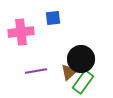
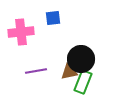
brown triangle: rotated 30 degrees clockwise
green rectangle: rotated 15 degrees counterclockwise
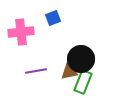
blue square: rotated 14 degrees counterclockwise
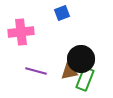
blue square: moved 9 px right, 5 px up
purple line: rotated 25 degrees clockwise
green rectangle: moved 2 px right, 3 px up
